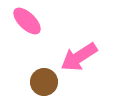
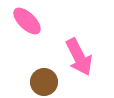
pink arrow: rotated 84 degrees counterclockwise
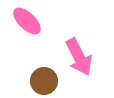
brown circle: moved 1 px up
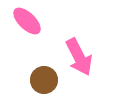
brown circle: moved 1 px up
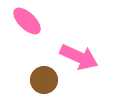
pink arrow: rotated 39 degrees counterclockwise
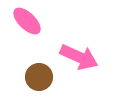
brown circle: moved 5 px left, 3 px up
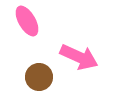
pink ellipse: rotated 16 degrees clockwise
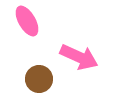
brown circle: moved 2 px down
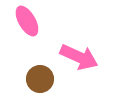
brown circle: moved 1 px right
